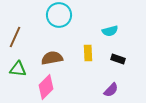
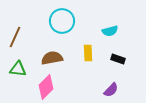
cyan circle: moved 3 px right, 6 px down
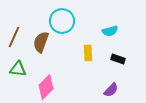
brown line: moved 1 px left
brown semicircle: moved 11 px left, 16 px up; rotated 60 degrees counterclockwise
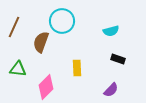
cyan semicircle: moved 1 px right
brown line: moved 10 px up
yellow rectangle: moved 11 px left, 15 px down
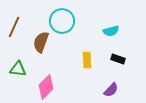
yellow rectangle: moved 10 px right, 8 px up
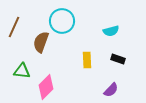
green triangle: moved 4 px right, 2 px down
